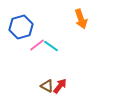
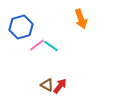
brown triangle: moved 1 px up
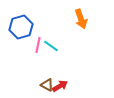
pink line: moved 1 px right; rotated 42 degrees counterclockwise
red arrow: rotated 21 degrees clockwise
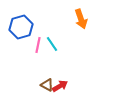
cyan line: moved 1 px right, 2 px up; rotated 21 degrees clockwise
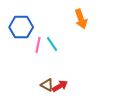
blue hexagon: rotated 15 degrees clockwise
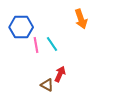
pink line: moved 2 px left; rotated 21 degrees counterclockwise
red arrow: moved 12 px up; rotated 35 degrees counterclockwise
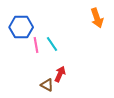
orange arrow: moved 16 px right, 1 px up
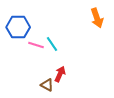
blue hexagon: moved 3 px left
pink line: rotated 63 degrees counterclockwise
